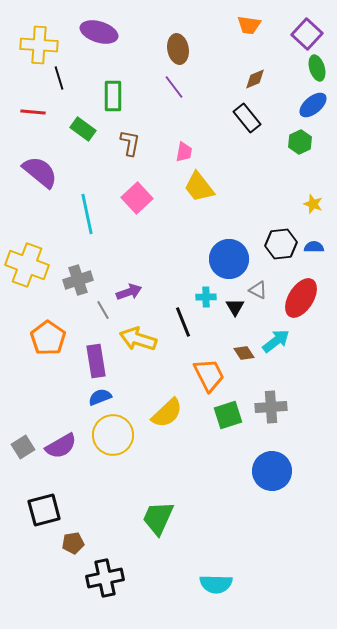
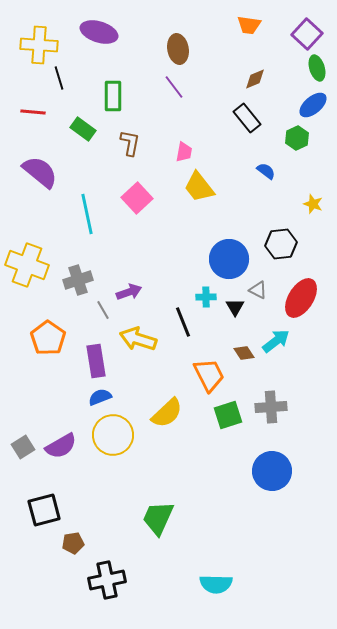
green hexagon at (300, 142): moved 3 px left, 4 px up
blue semicircle at (314, 247): moved 48 px left, 76 px up; rotated 36 degrees clockwise
black cross at (105, 578): moved 2 px right, 2 px down
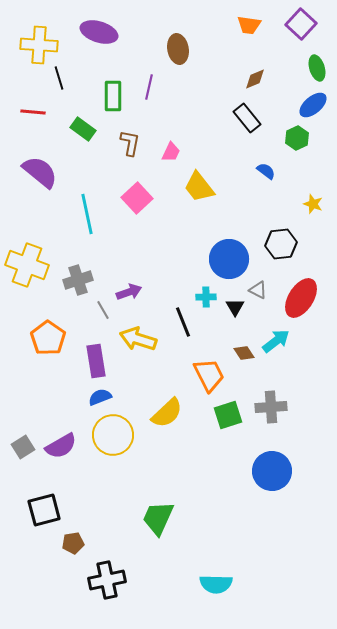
purple square at (307, 34): moved 6 px left, 10 px up
purple line at (174, 87): moved 25 px left; rotated 50 degrees clockwise
pink trapezoid at (184, 152): moved 13 px left; rotated 15 degrees clockwise
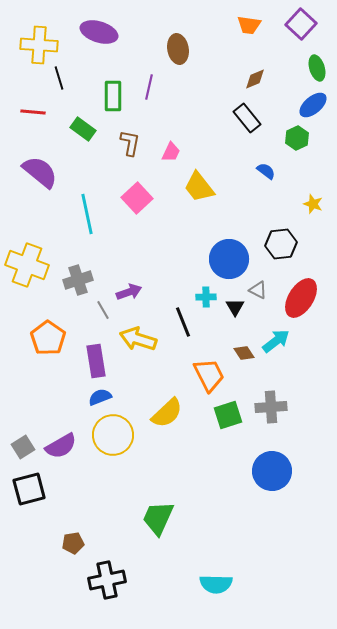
black square at (44, 510): moved 15 px left, 21 px up
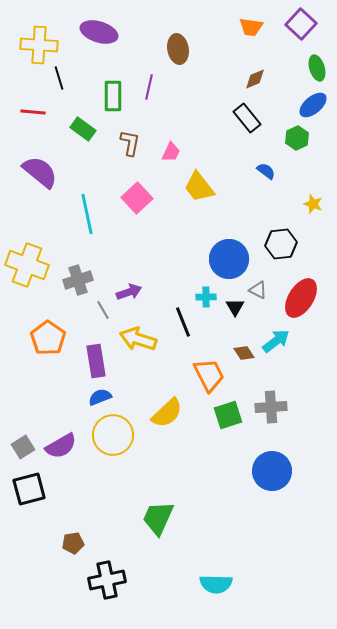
orange trapezoid at (249, 25): moved 2 px right, 2 px down
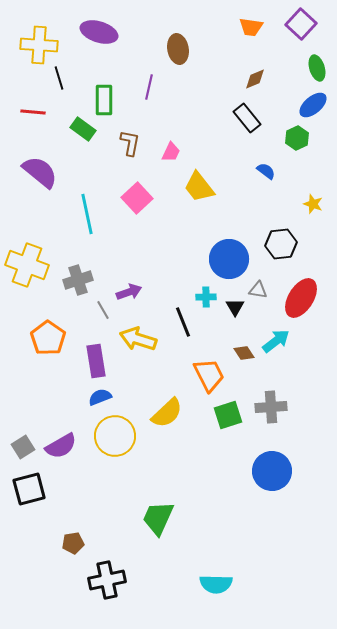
green rectangle at (113, 96): moved 9 px left, 4 px down
gray triangle at (258, 290): rotated 18 degrees counterclockwise
yellow circle at (113, 435): moved 2 px right, 1 px down
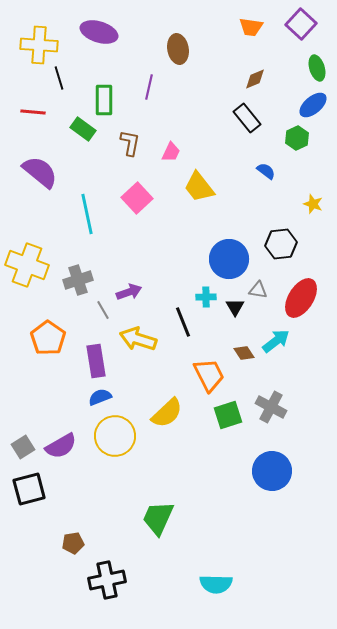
gray cross at (271, 407): rotated 32 degrees clockwise
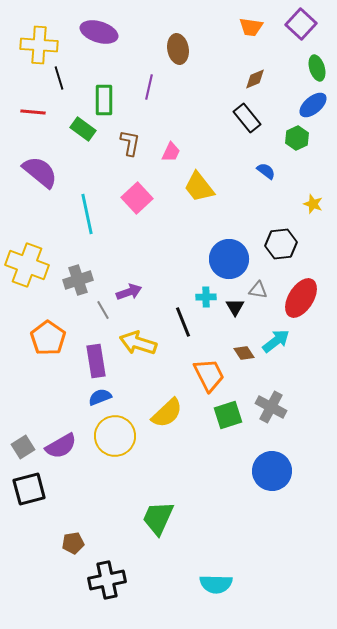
yellow arrow at (138, 339): moved 4 px down
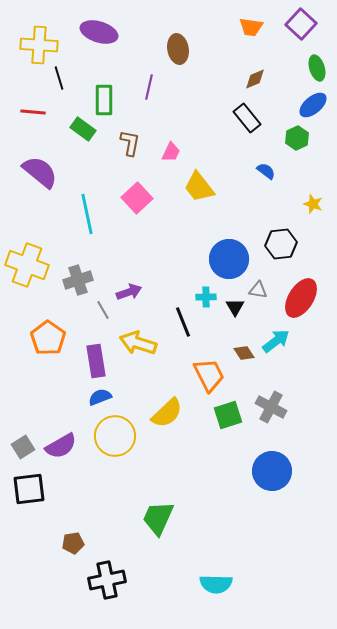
black square at (29, 489): rotated 8 degrees clockwise
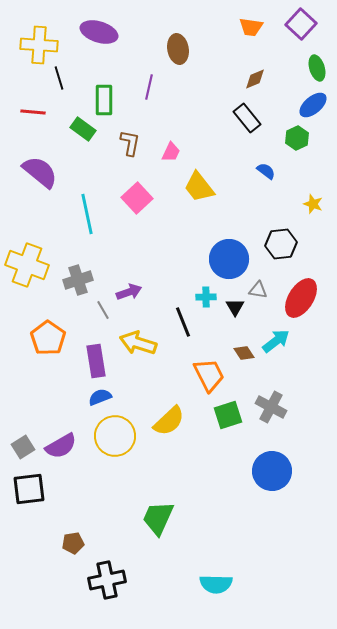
yellow semicircle at (167, 413): moved 2 px right, 8 px down
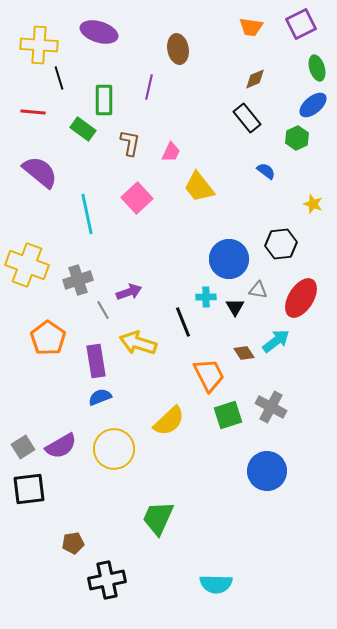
purple square at (301, 24): rotated 20 degrees clockwise
yellow circle at (115, 436): moved 1 px left, 13 px down
blue circle at (272, 471): moved 5 px left
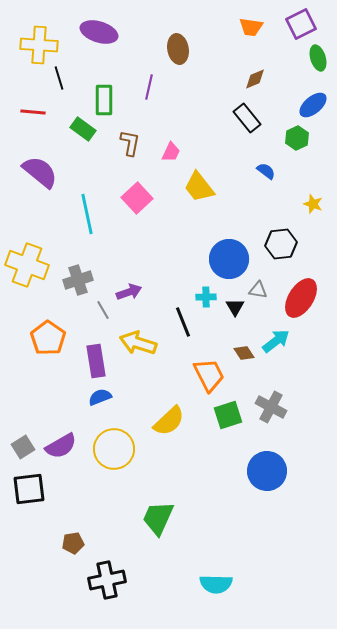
green ellipse at (317, 68): moved 1 px right, 10 px up
